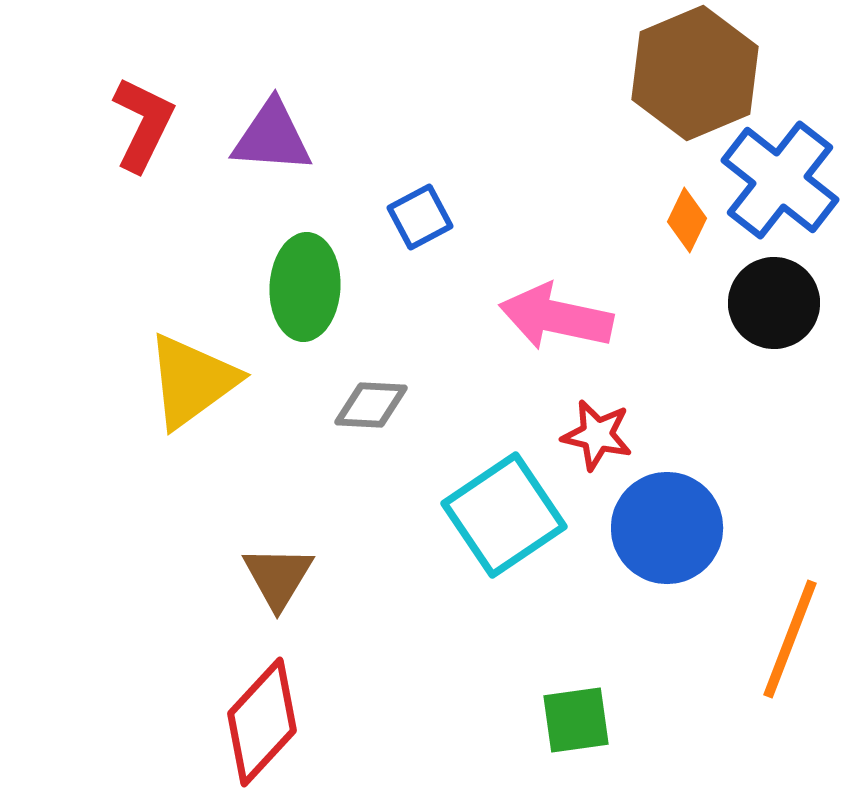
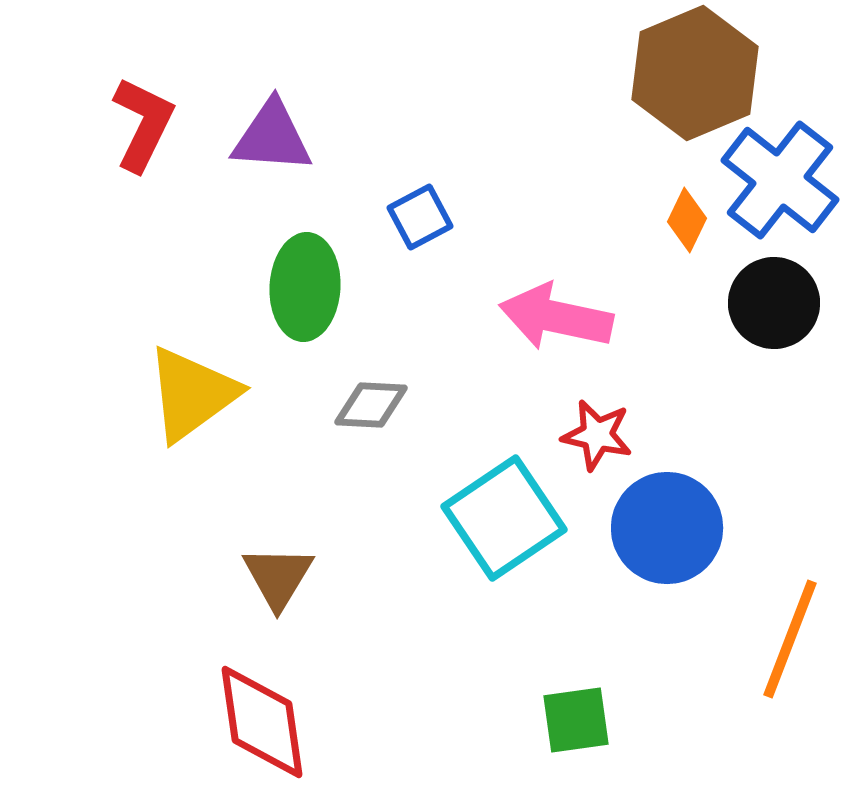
yellow triangle: moved 13 px down
cyan square: moved 3 px down
red diamond: rotated 51 degrees counterclockwise
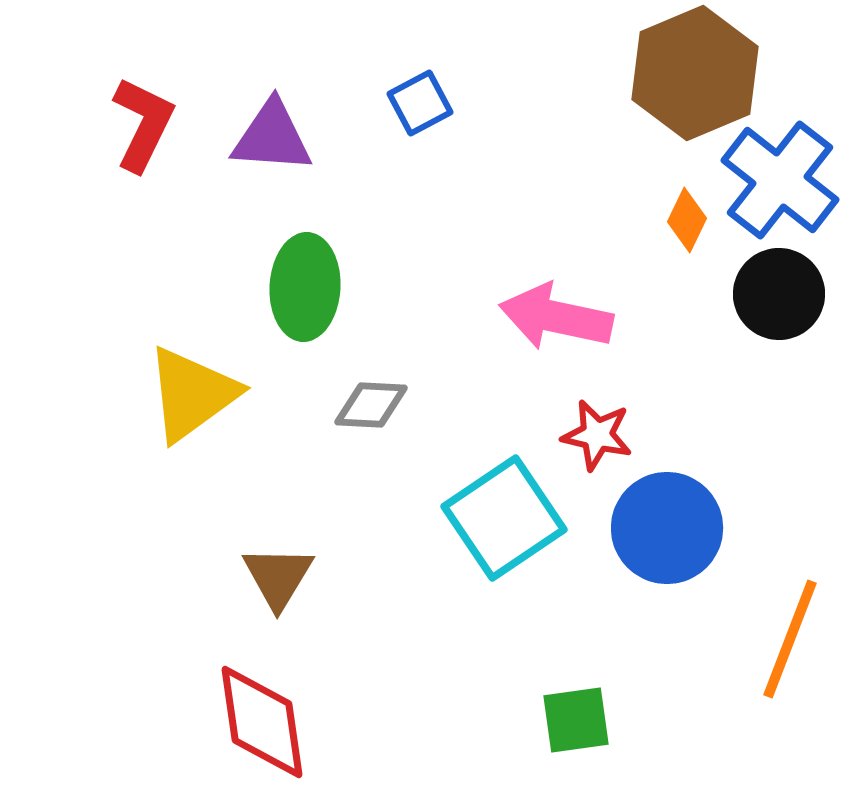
blue square: moved 114 px up
black circle: moved 5 px right, 9 px up
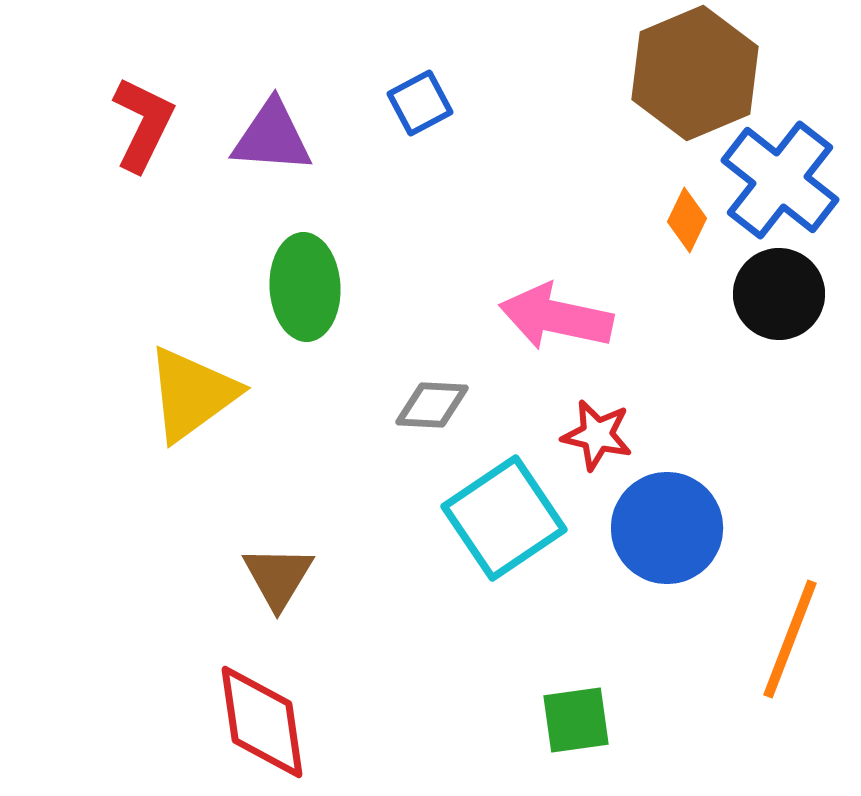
green ellipse: rotated 6 degrees counterclockwise
gray diamond: moved 61 px right
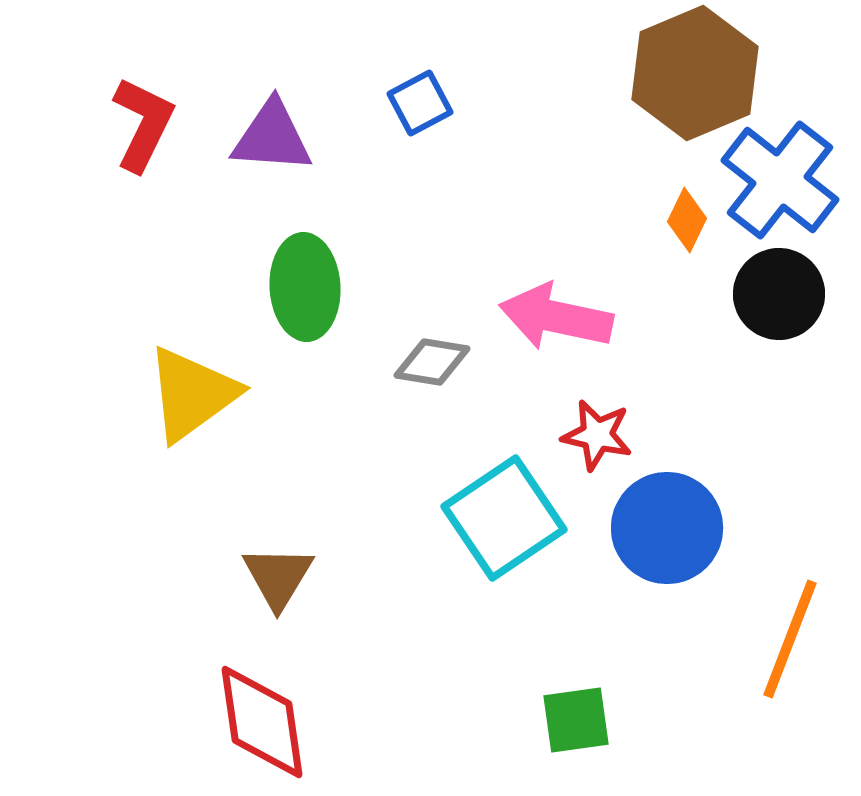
gray diamond: moved 43 px up; rotated 6 degrees clockwise
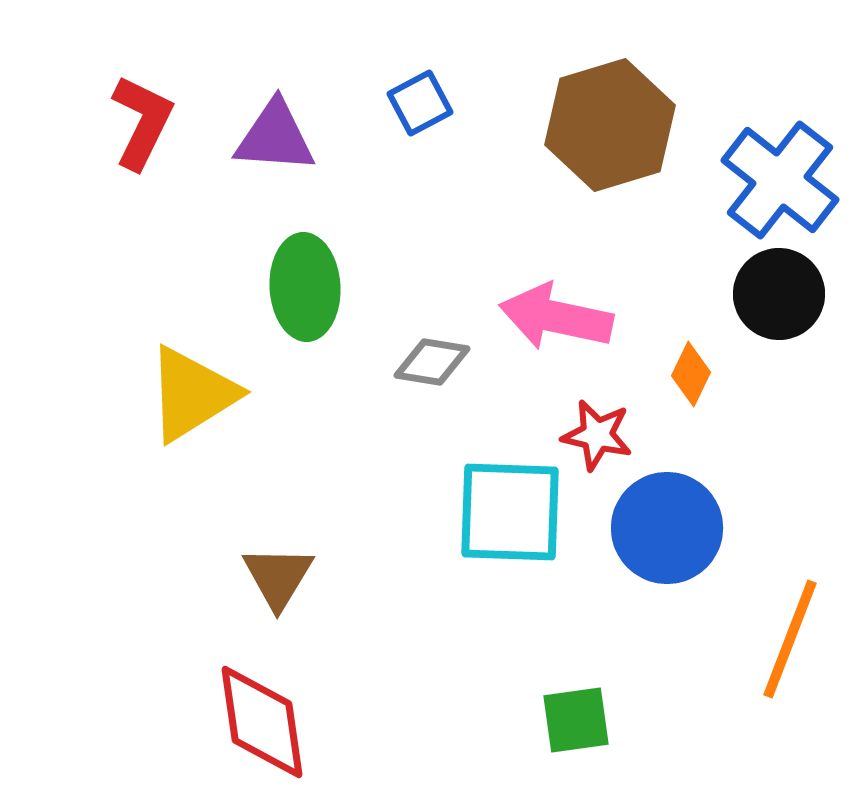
brown hexagon: moved 85 px left, 52 px down; rotated 6 degrees clockwise
red L-shape: moved 1 px left, 2 px up
purple triangle: moved 3 px right
orange diamond: moved 4 px right, 154 px down
yellow triangle: rotated 4 degrees clockwise
cyan square: moved 6 px right, 6 px up; rotated 36 degrees clockwise
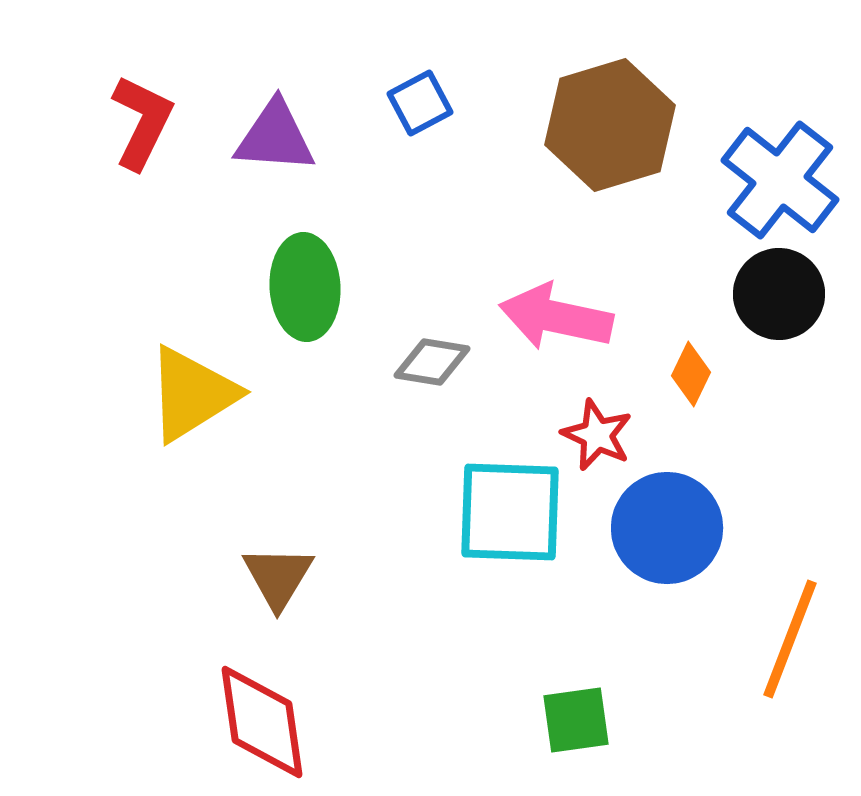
red star: rotated 12 degrees clockwise
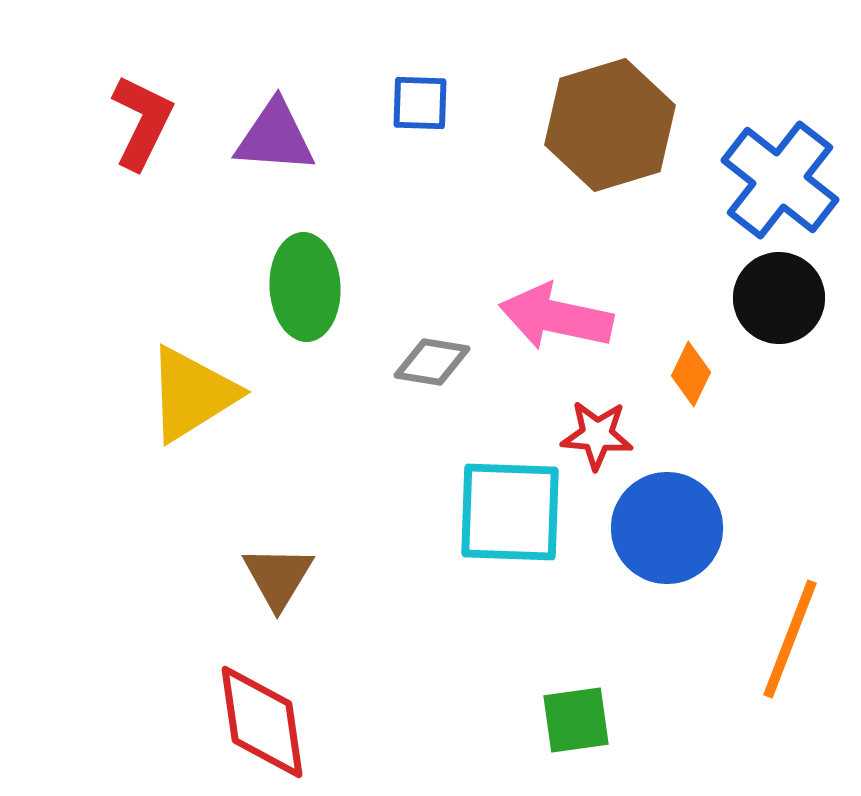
blue square: rotated 30 degrees clockwise
black circle: moved 4 px down
red star: rotated 20 degrees counterclockwise
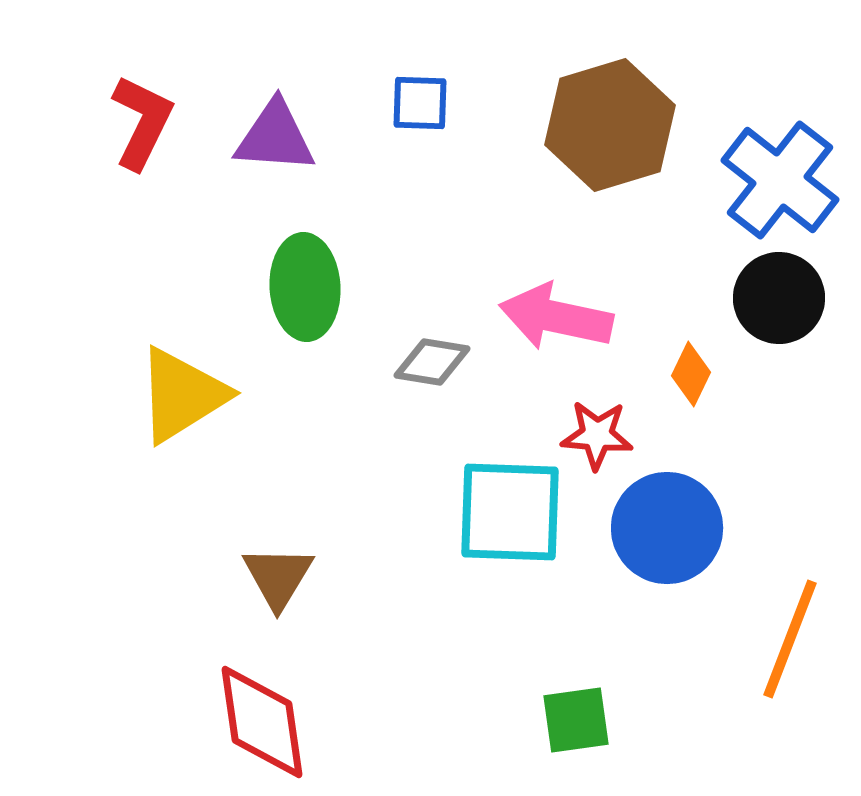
yellow triangle: moved 10 px left, 1 px down
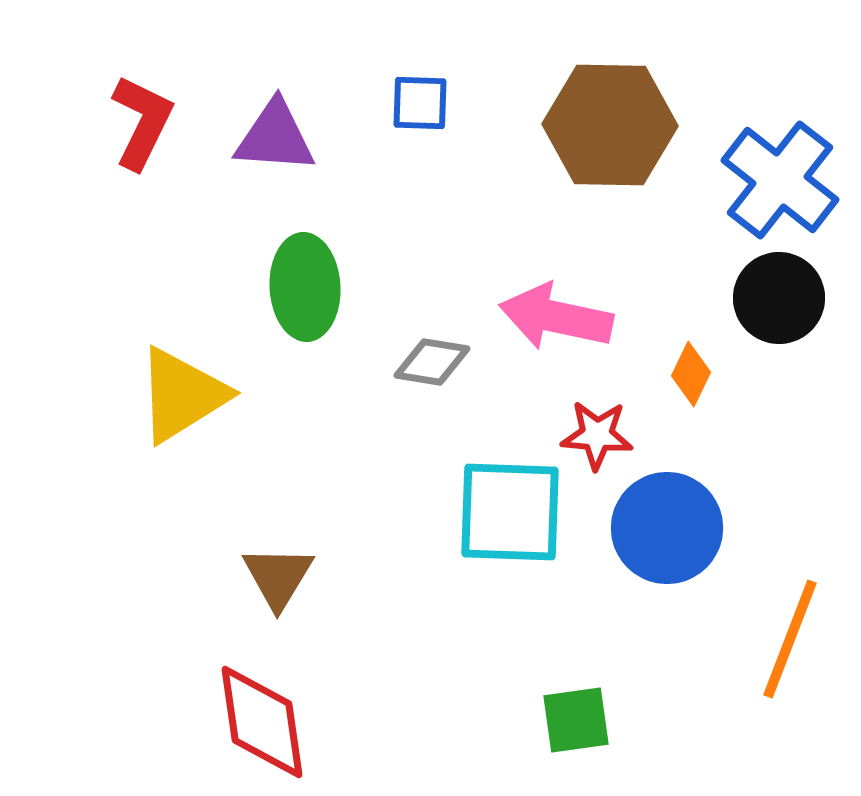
brown hexagon: rotated 18 degrees clockwise
